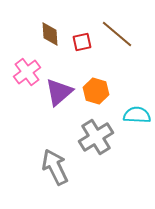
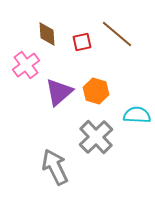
brown diamond: moved 3 px left
pink cross: moved 1 px left, 7 px up
gray cross: rotated 12 degrees counterclockwise
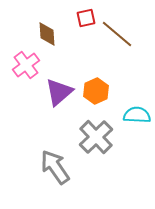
red square: moved 4 px right, 24 px up
orange hexagon: rotated 20 degrees clockwise
gray arrow: rotated 9 degrees counterclockwise
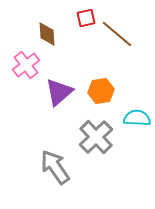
orange hexagon: moved 5 px right; rotated 15 degrees clockwise
cyan semicircle: moved 3 px down
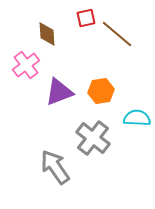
purple triangle: rotated 20 degrees clockwise
gray cross: moved 3 px left, 1 px down; rotated 8 degrees counterclockwise
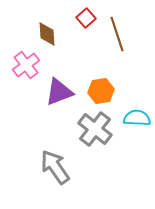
red square: rotated 30 degrees counterclockwise
brown line: rotated 32 degrees clockwise
gray cross: moved 2 px right, 9 px up
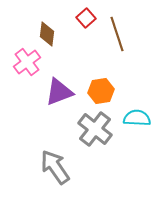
brown diamond: rotated 10 degrees clockwise
pink cross: moved 1 px right, 3 px up
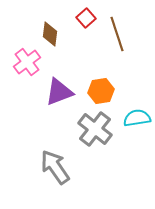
brown diamond: moved 3 px right
cyan semicircle: rotated 12 degrees counterclockwise
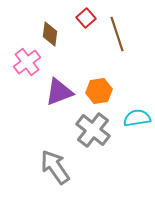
orange hexagon: moved 2 px left
gray cross: moved 2 px left, 1 px down
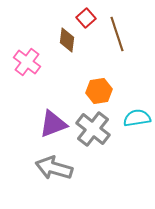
brown diamond: moved 17 px right, 6 px down
pink cross: rotated 16 degrees counterclockwise
purple triangle: moved 6 px left, 32 px down
gray cross: moved 1 px up
gray arrow: moved 1 px left, 1 px down; rotated 39 degrees counterclockwise
